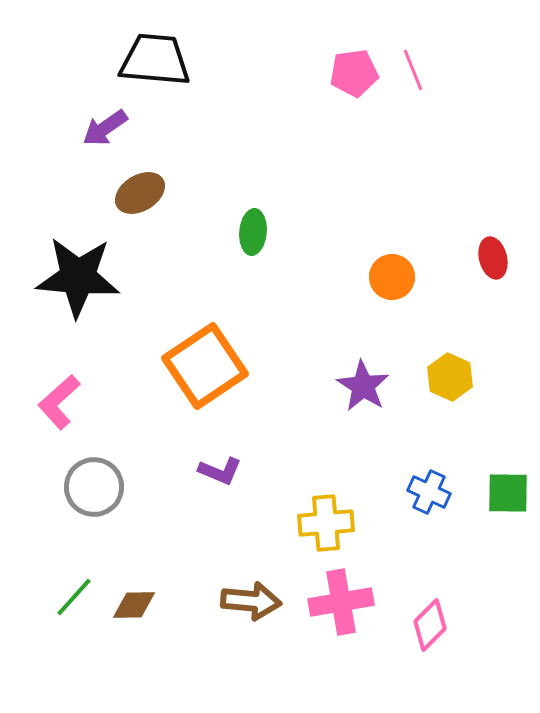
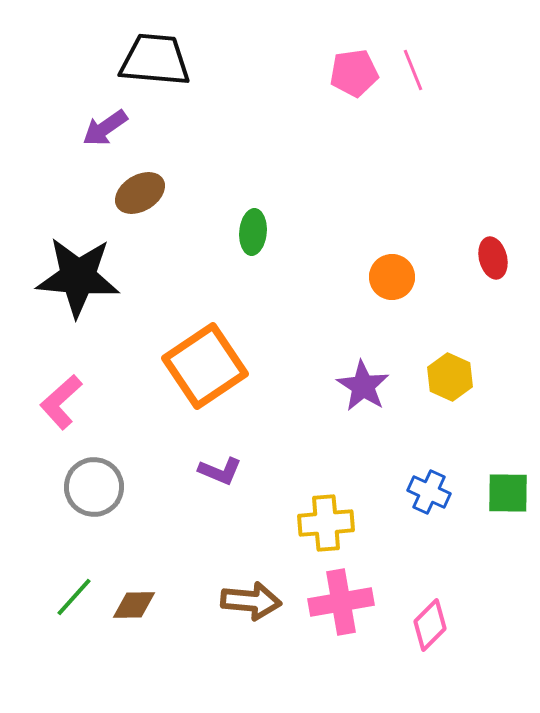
pink L-shape: moved 2 px right
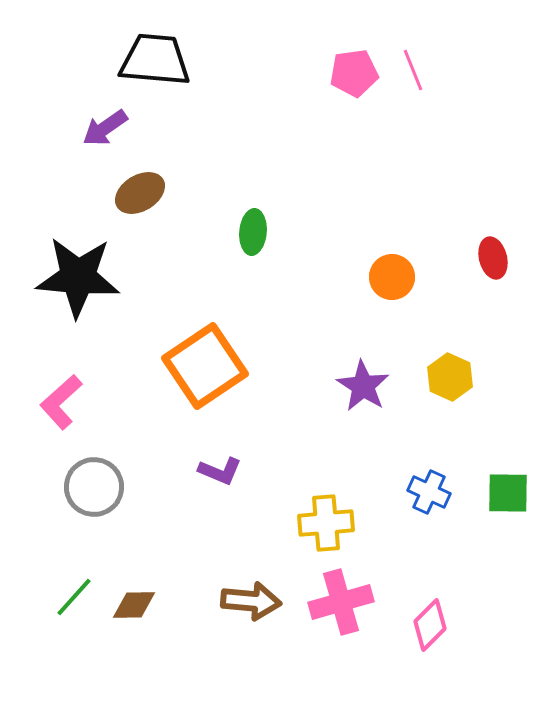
pink cross: rotated 6 degrees counterclockwise
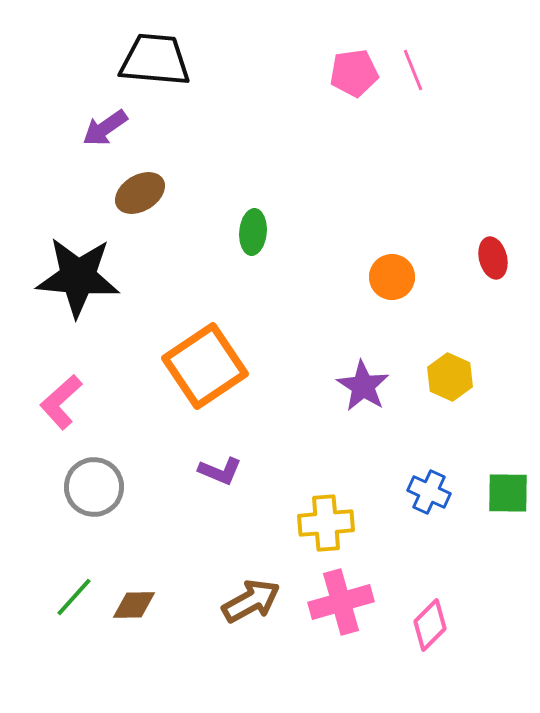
brown arrow: rotated 34 degrees counterclockwise
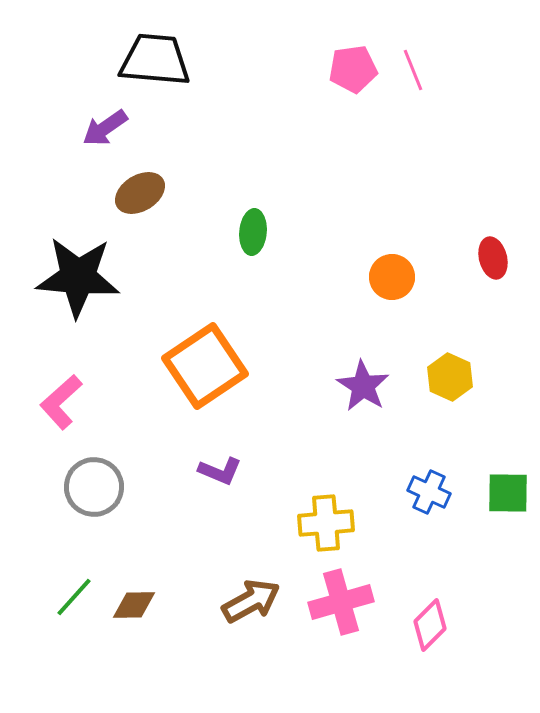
pink pentagon: moved 1 px left, 4 px up
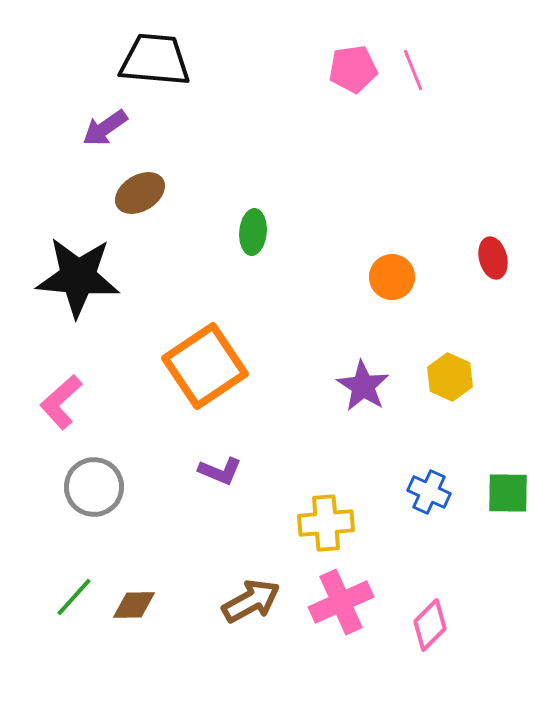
pink cross: rotated 8 degrees counterclockwise
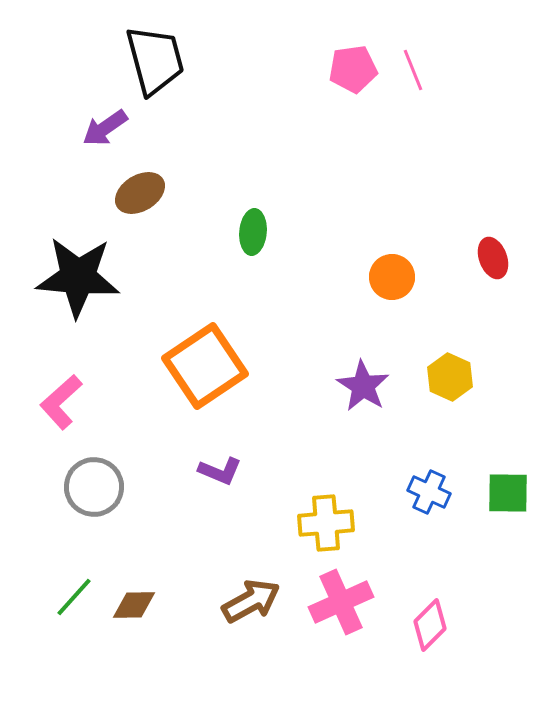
black trapezoid: rotated 70 degrees clockwise
red ellipse: rotated 6 degrees counterclockwise
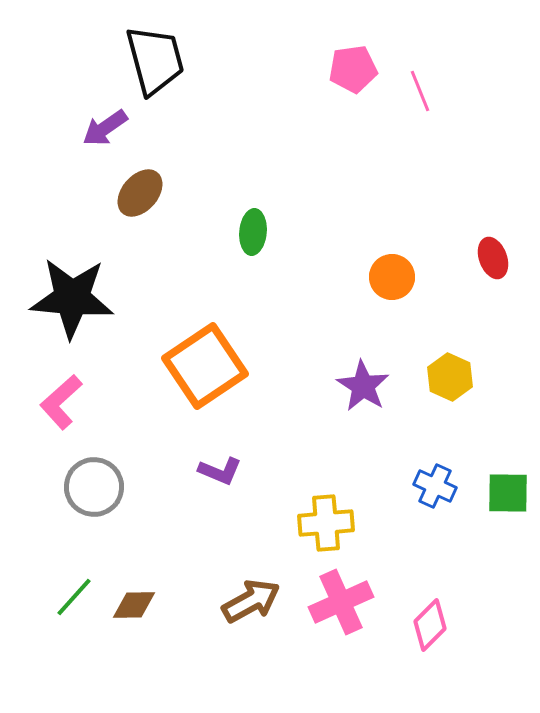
pink line: moved 7 px right, 21 px down
brown ellipse: rotated 18 degrees counterclockwise
black star: moved 6 px left, 21 px down
blue cross: moved 6 px right, 6 px up
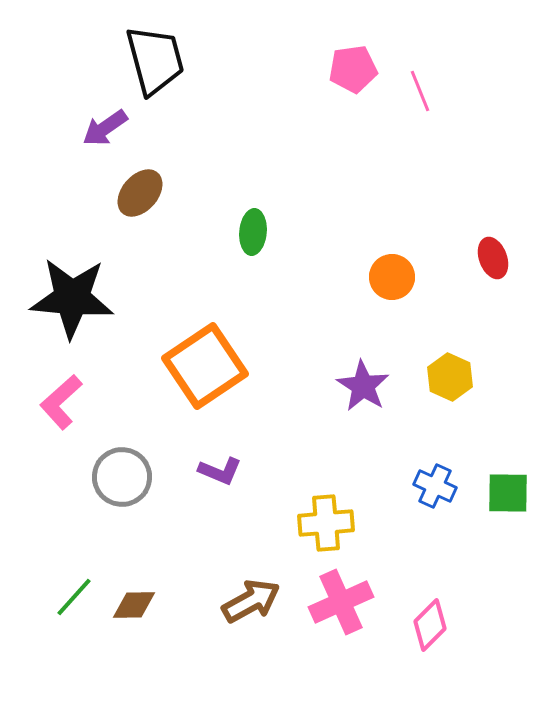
gray circle: moved 28 px right, 10 px up
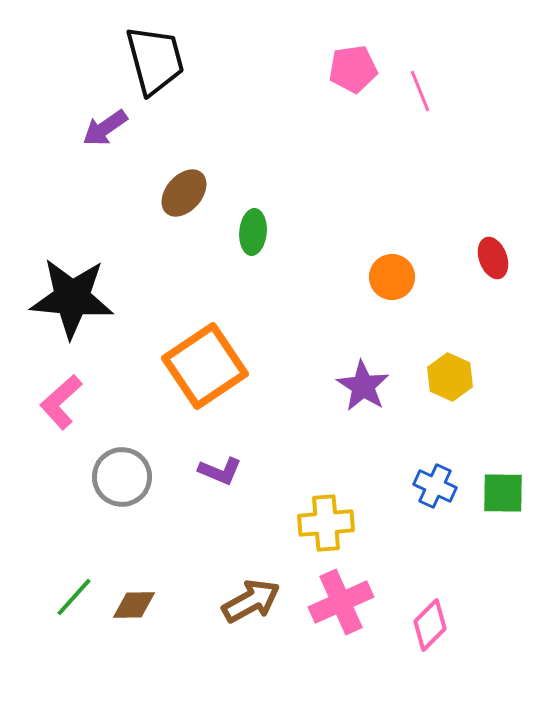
brown ellipse: moved 44 px right
green square: moved 5 px left
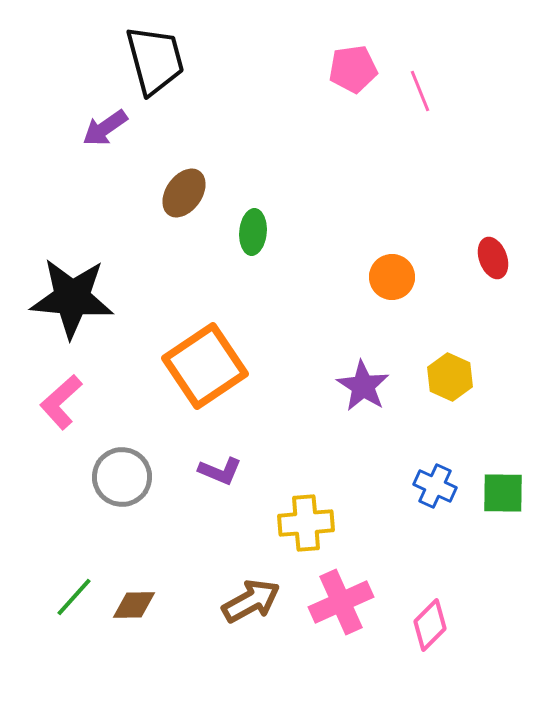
brown ellipse: rotated 6 degrees counterclockwise
yellow cross: moved 20 px left
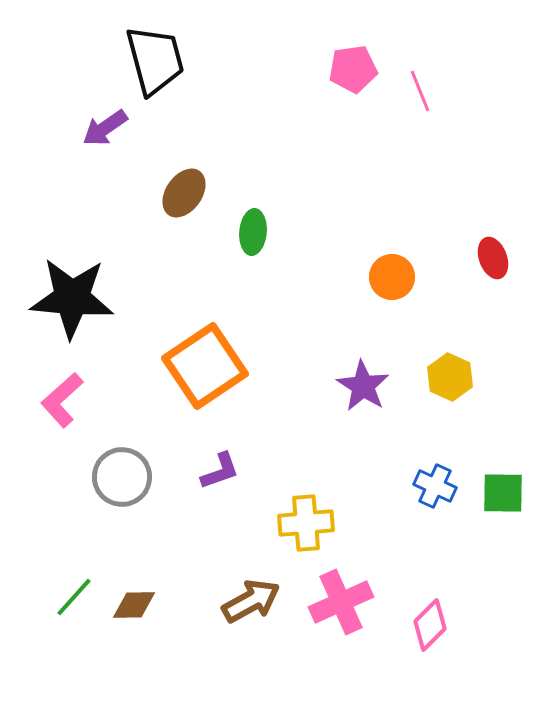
pink L-shape: moved 1 px right, 2 px up
purple L-shape: rotated 42 degrees counterclockwise
